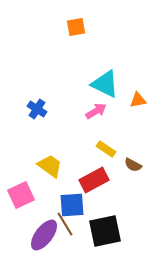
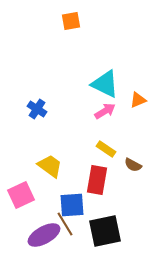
orange square: moved 5 px left, 6 px up
orange triangle: rotated 12 degrees counterclockwise
pink arrow: moved 9 px right
red rectangle: moved 3 px right; rotated 52 degrees counterclockwise
purple ellipse: rotated 24 degrees clockwise
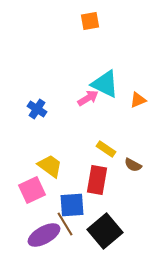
orange square: moved 19 px right
pink arrow: moved 17 px left, 13 px up
pink square: moved 11 px right, 5 px up
black square: rotated 28 degrees counterclockwise
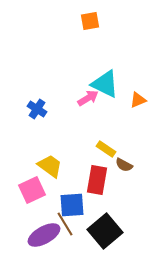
brown semicircle: moved 9 px left
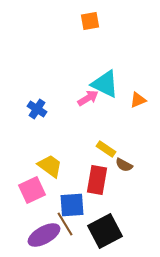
black square: rotated 12 degrees clockwise
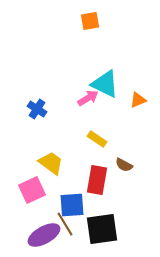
yellow rectangle: moved 9 px left, 10 px up
yellow trapezoid: moved 1 px right, 3 px up
black square: moved 3 px left, 2 px up; rotated 20 degrees clockwise
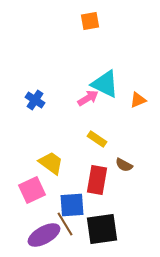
blue cross: moved 2 px left, 9 px up
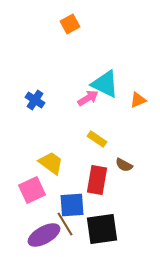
orange square: moved 20 px left, 3 px down; rotated 18 degrees counterclockwise
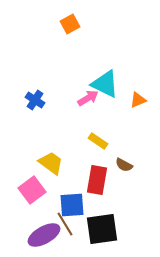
yellow rectangle: moved 1 px right, 2 px down
pink square: rotated 12 degrees counterclockwise
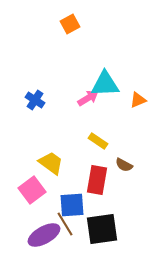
cyan triangle: rotated 28 degrees counterclockwise
